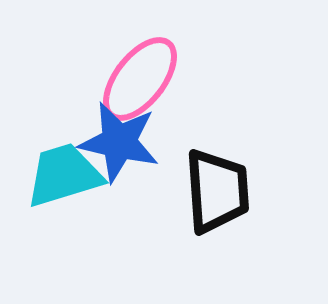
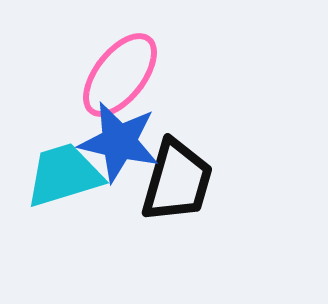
pink ellipse: moved 20 px left, 4 px up
black trapezoid: moved 40 px left, 10 px up; rotated 20 degrees clockwise
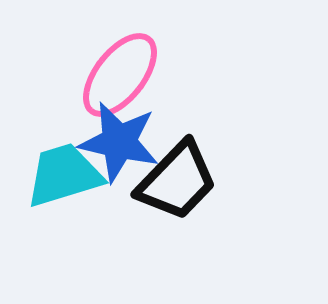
black trapezoid: rotated 28 degrees clockwise
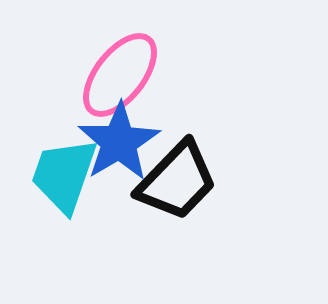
blue star: rotated 28 degrees clockwise
cyan trapezoid: rotated 54 degrees counterclockwise
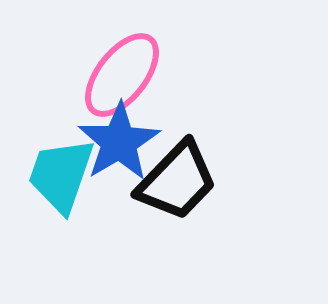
pink ellipse: moved 2 px right
cyan trapezoid: moved 3 px left
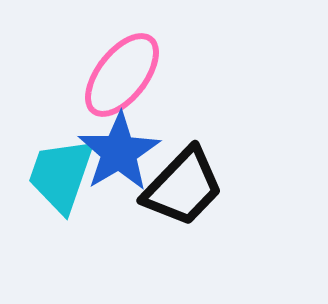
blue star: moved 10 px down
black trapezoid: moved 6 px right, 6 px down
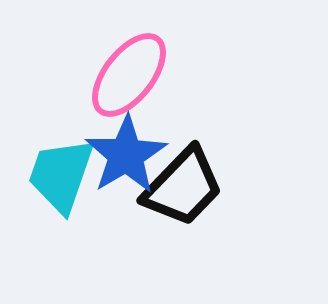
pink ellipse: moved 7 px right
blue star: moved 7 px right, 3 px down
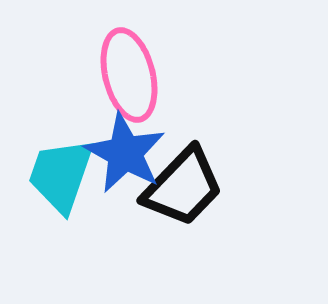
pink ellipse: rotated 52 degrees counterclockwise
blue star: moved 1 px left, 2 px up; rotated 12 degrees counterclockwise
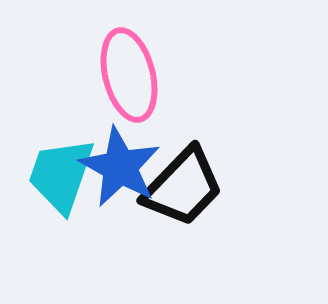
blue star: moved 5 px left, 14 px down
